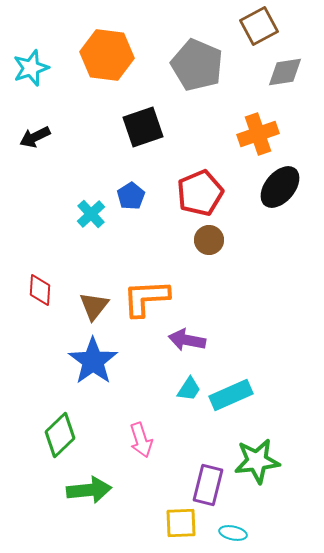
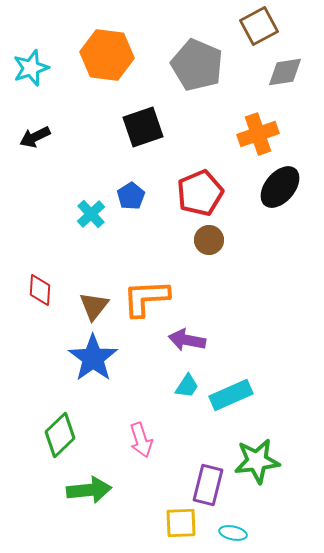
blue star: moved 3 px up
cyan trapezoid: moved 2 px left, 3 px up
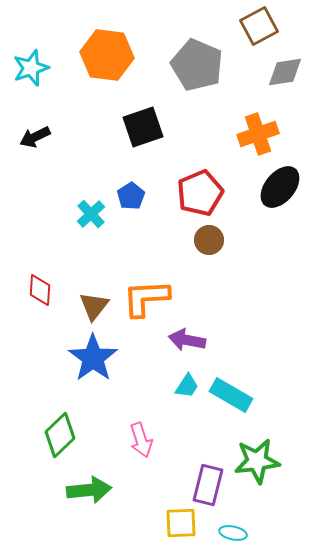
cyan rectangle: rotated 54 degrees clockwise
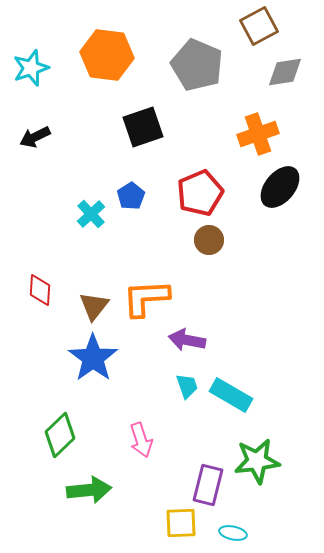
cyan trapezoid: rotated 52 degrees counterclockwise
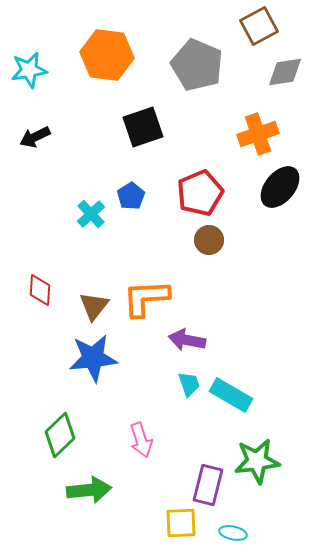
cyan star: moved 2 px left, 2 px down; rotated 9 degrees clockwise
blue star: rotated 30 degrees clockwise
cyan trapezoid: moved 2 px right, 2 px up
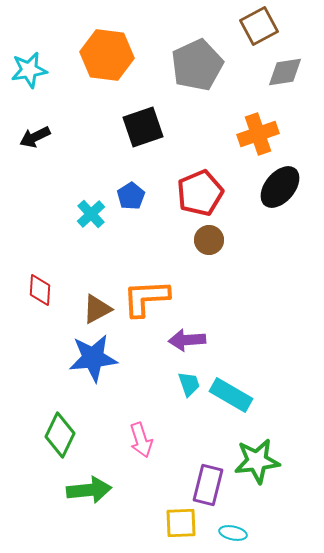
gray pentagon: rotated 24 degrees clockwise
brown triangle: moved 3 px right, 3 px down; rotated 24 degrees clockwise
purple arrow: rotated 15 degrees counterclockwise
green diamond: rotated 21 degrees counterclockwise
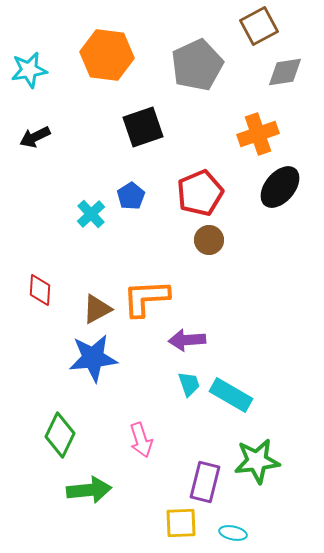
purple rectangle: moved 3 px left, 3 px up
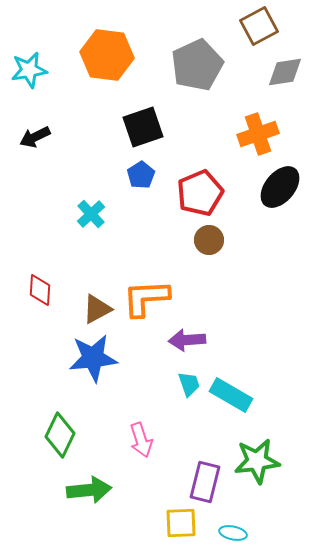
blue pentagon: moved 10 px right, 21 px up
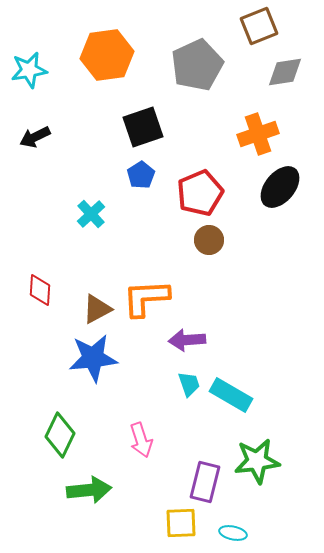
brown square: rotated 6 degrees clockwise
orange hexagon: rotated 15 degrees counterclockwise
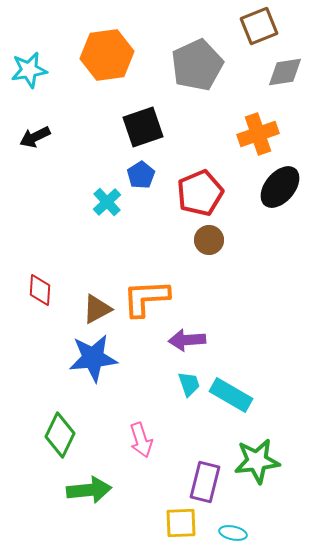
cyan cross: moved 16 px right, 12 px up
